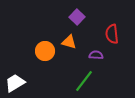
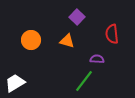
orange triangle: moved 2 px left, 1 px up
orange circle: moved 14 px left, 11 px up
purple semicircle: moved 1 px right, 4 px down
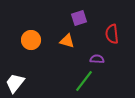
purple square: moved 2 px right, 1 px down; rotated 28 degrees clockwise
white trapezoid: rotated 20 degrees counterclockwise
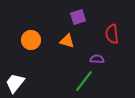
purple square: moved 1 px left, 1 px up
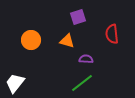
purple semicircle: moved 11 px left
green line: moved 2 px left, 2 px down; rotated 15 degrees clockwise
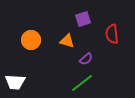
purple square: moved 5 px right, 2 px down
purple semicircle: rotated 136 degrees clockwise
white trapezoid: moved 1 px up; rotated 125 degrees counterclockwise
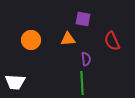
purple square: rotated 28 degrees clockwise
red semicircle: moved 7 px down; rotated 18 degrees counterclockwise
orange triangle: moved 1 px right, 2 px up; rotated 21 degrees counterclockwise
purple semicircle: rotated 56 degrees counterclockwise
green line: rotated 55 degrees counterclockwise
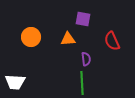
orange circle: moved 3 px up
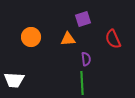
purple square: rotated 28 degrees counterclockwise
red semicircle: moved 1 px right, 2 px up
white trapezoid: moved 1 px left, 2 px up
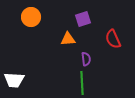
orange circle: moved 20 px up
